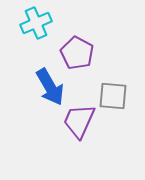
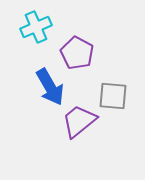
cyan cross: moved 4 px down
purple trapezoid: rotated 27 degrees clockwise
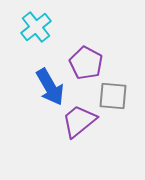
cyan cross: rotated 16 degrees counterclockwise
purple pentagon: moved 9 px right, 10 px down
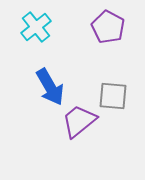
purple pentagon: moved 22 px right, 36 px up
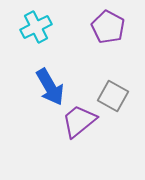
cyan cross: rotated 12 degrees clockwise
gray square: rotated 24 degrees clockwise
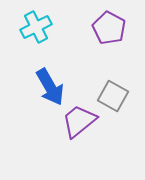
purple pentagon: moved 1 px right, 1 px down
